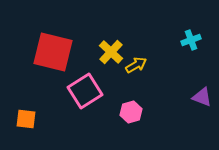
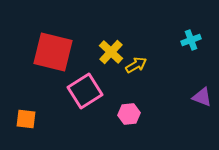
pink hexagon: moved 2 px left, 2 px down; rotated 10 degrees clockwise
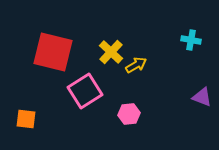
cyan cross: rotated 30 degrees clockwise
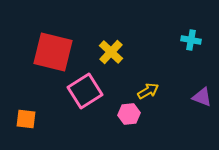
yellow arrow: moved 12 px right, 26 px down
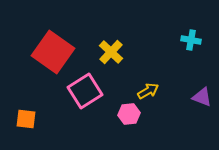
red square: rotated 21 degrees clockwise
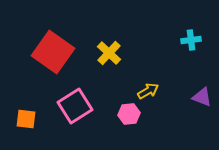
cyan cross: rotated 18 degrees counterclockwise
yellow cross: moved 2 px left, 1 px down
pink square: moved 10 px left, 15 px down
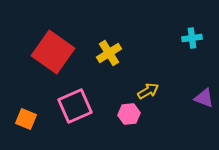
cyan cross: moved 1 px right, 2 px up
yellow cross: rotated 15 degrees clockwise
purple triangle: moved 2 px right, 1 px down
pink square: rotated 8 degrees clockwise
orange square: rotated 15 degrees clockwise
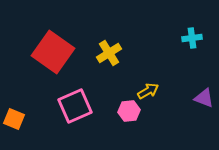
pink hexagon: moved 3 px up
orange square: moved 12 px left
